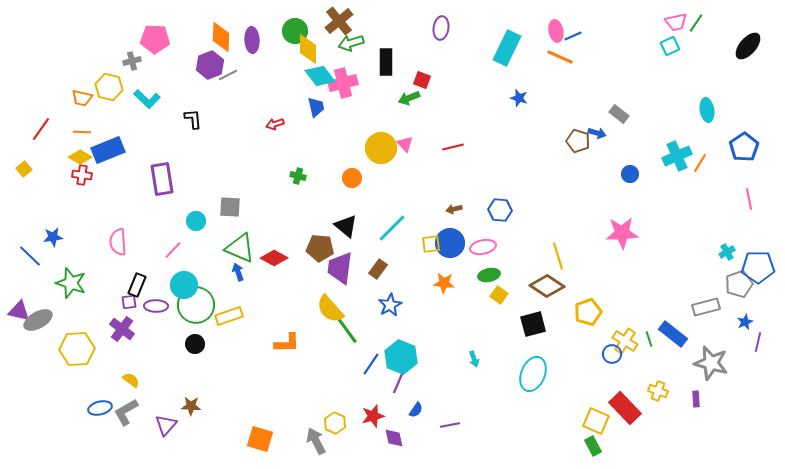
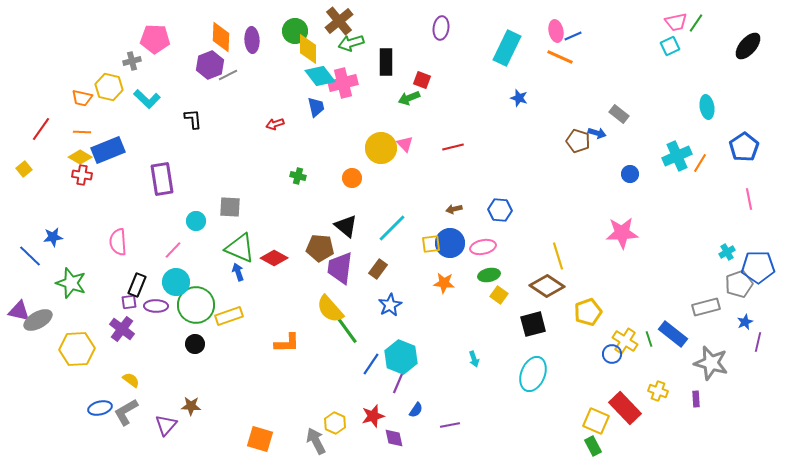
cyan ellipse at (707, 110): moved 3 px up
cyan circle at (184, 285): moved 8 px left, 3 px up
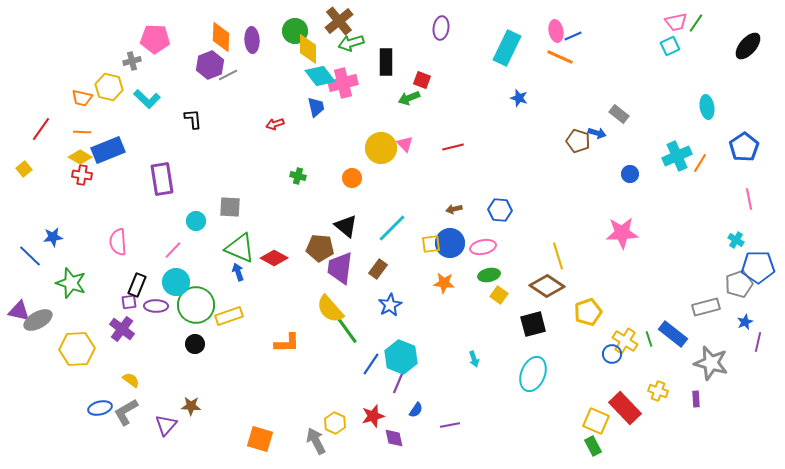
cyan cross at (727, 252): moved 9 px right, 12 px up; rotated 28 degrees counterclockwise
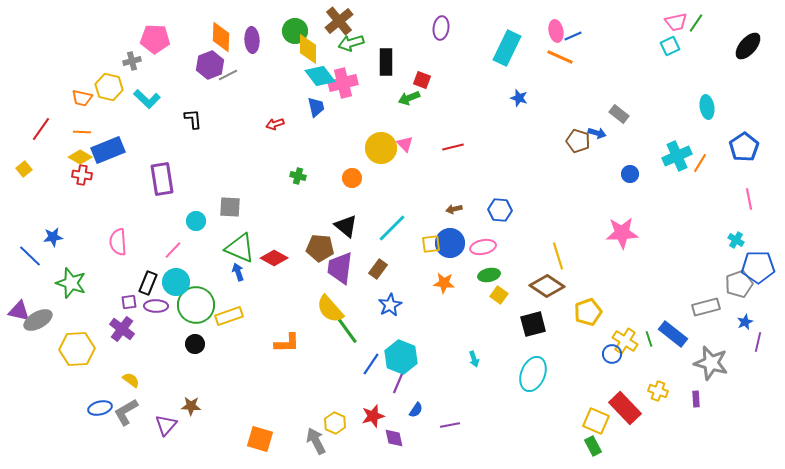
black rectangle at (137, 285): moved 11 px right, 2 px up
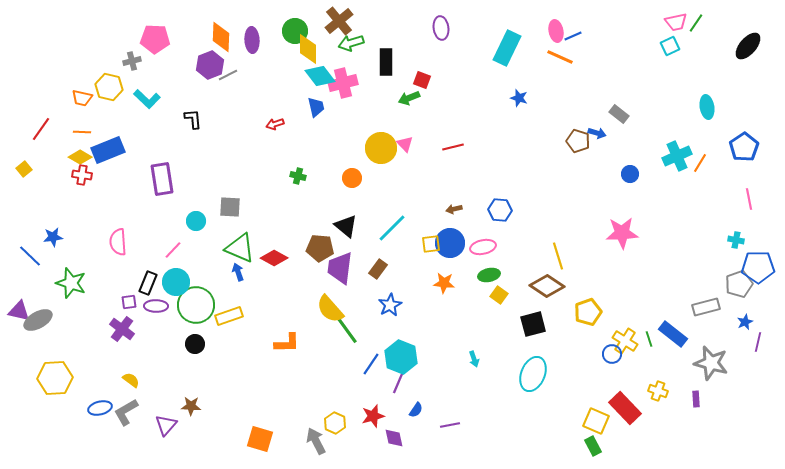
purple ellipse at (441, 28): rotated 15 degrees counterclockwise
cyan cross at (736, 240): rotated 21 degrees counterclockwise
yellow hexagon at (77, 349): moved 22 px left, 29 px down
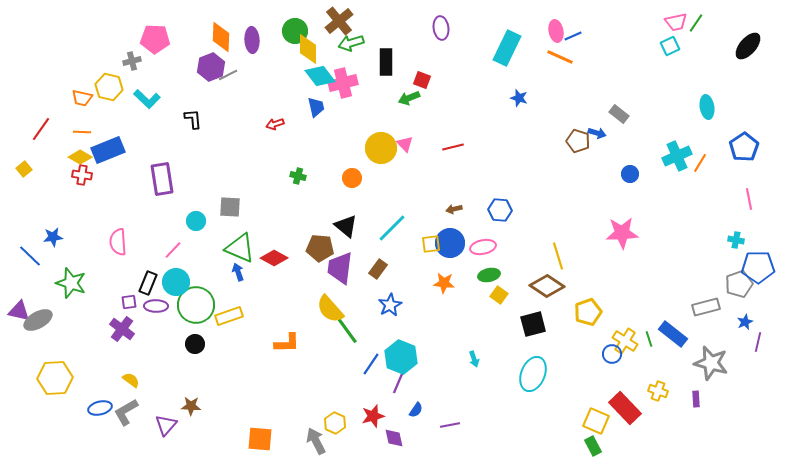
purple hexagon at (210, 65): moved 1 px right, 2 px down
orange square at (260, 439): rotated 12 degrees counterclockwise
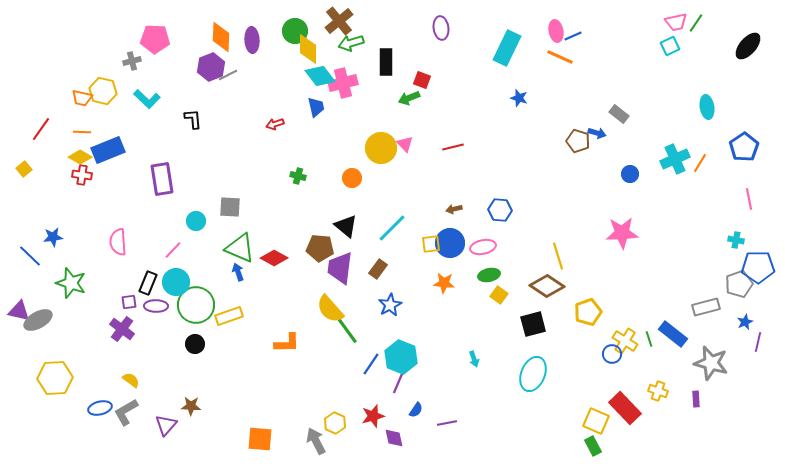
yellow hexagon at (109, 87): moved 6 px left, 4 px down
cyan cross at (677, 156): moved 2 px left, 3 px down
purple line at (450, 425): moved 3 px left, 2 px up
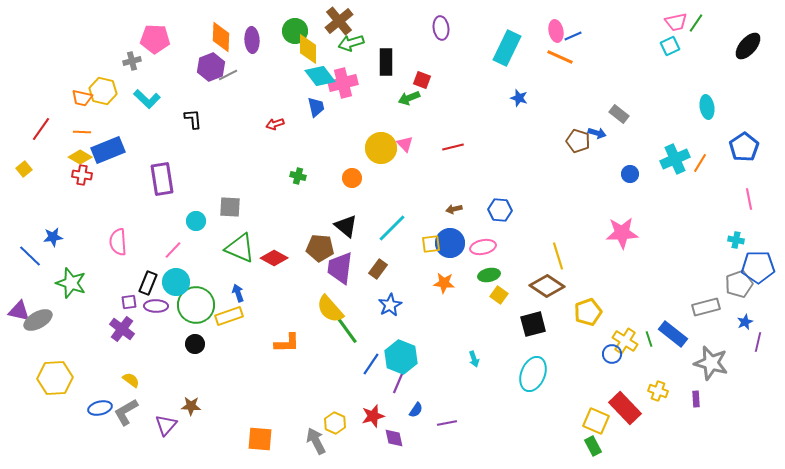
blue arrow at (238, 272): moved 21 px down
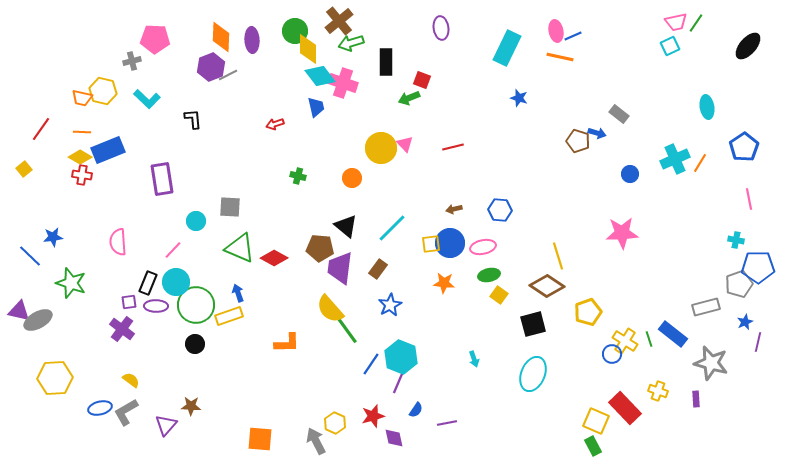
orange line at (560, 57): rotated 12 degrees counterclockwise
pink cross at (343, 83): rotated 32 degrees clockwise
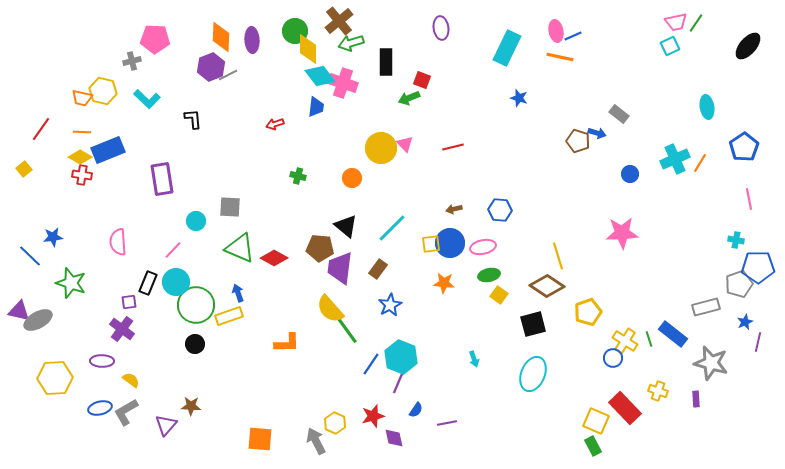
blue trapezoid at (316, 107): rotated 20 degrees clockwise
purple ellipse at (156, 306): moved 54 px left, 55 px down
blue circle at (612, 354): moved 1 px right, 4 px down
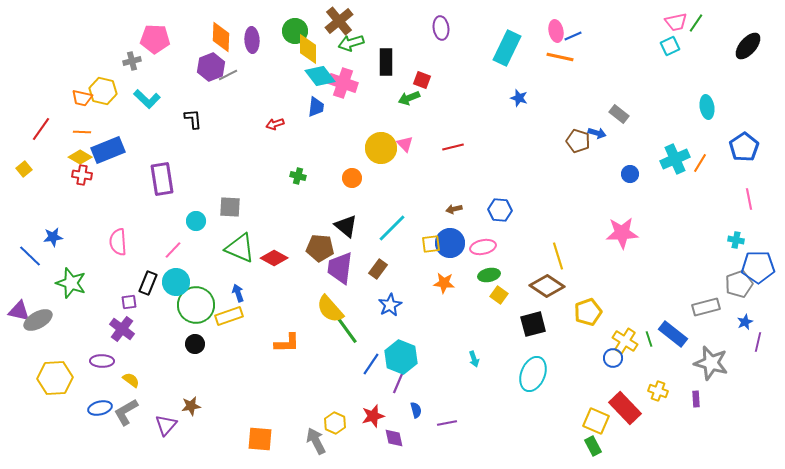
brown star at (191, 406): rotated 12 degrees counterclockwise
blue semicircle at (416, 410): rotated 49 degrees counterclockwise
